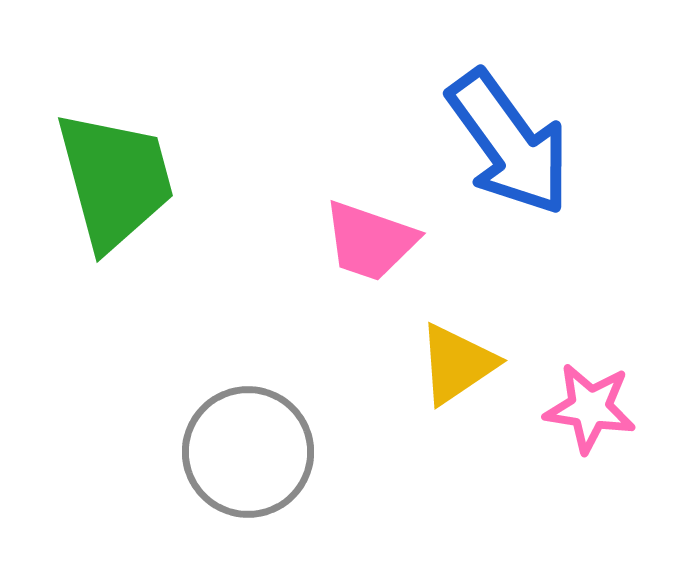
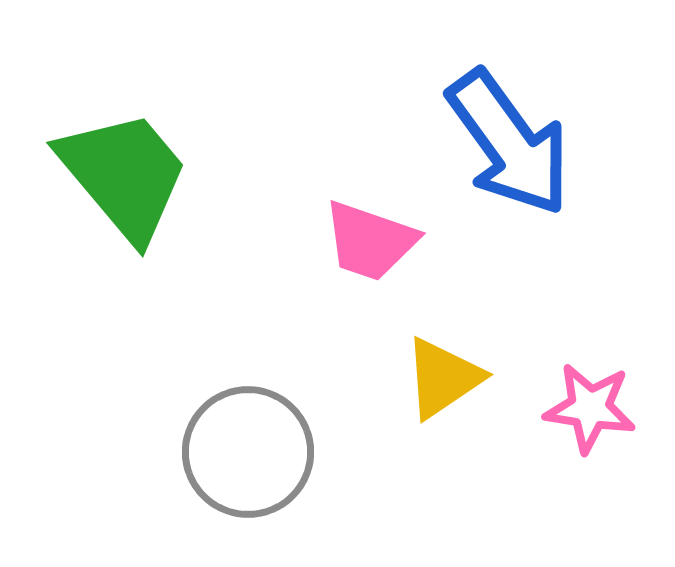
green trapezoid: moved 9 px right, 5 px up; rotated 25 degrees counterclockwise
yellow triangle: moved 14 px left, 14 px down
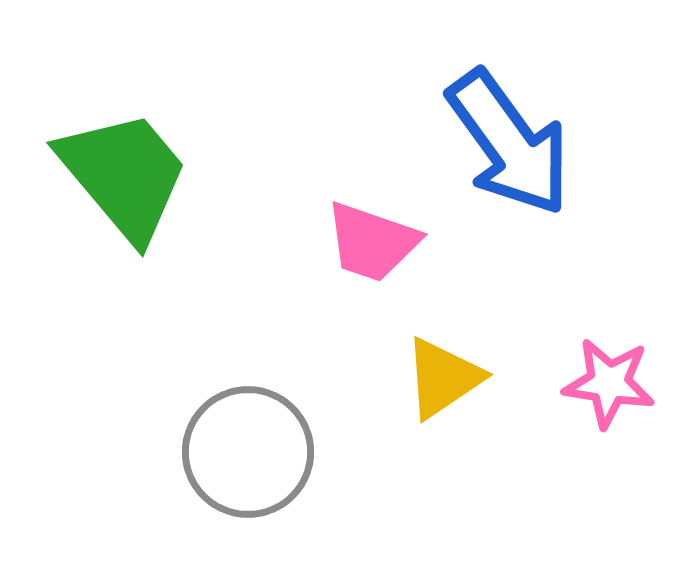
pink trapezoid: moved 2 px right, 1 px down
pink star: moved 19 px right, 25 px up
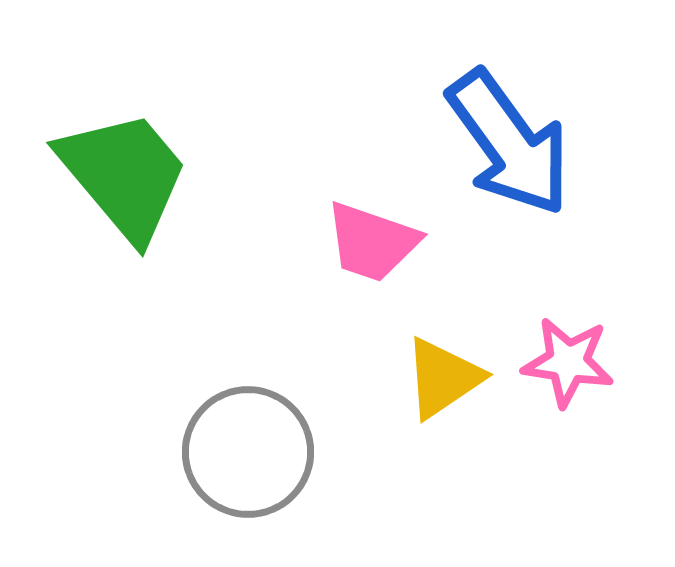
pink star: moved 41 px left, 21 px up
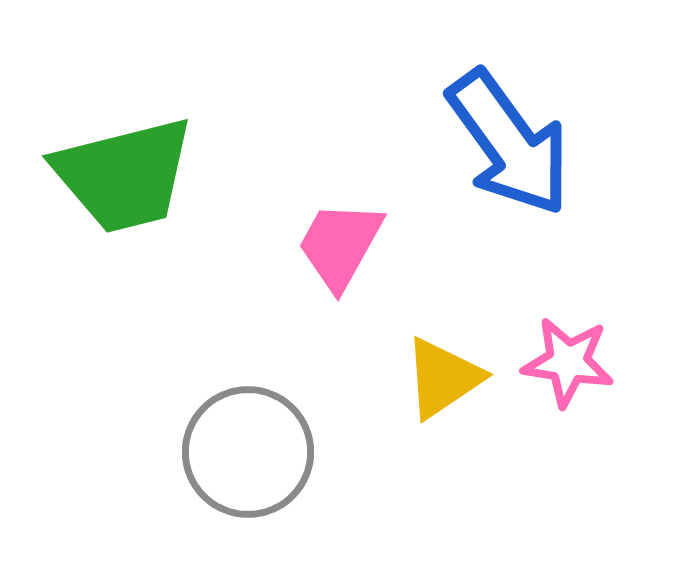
green trapezoid: rotated 116 degrees clockwise
pink trapezoid: moved 32 px left, 3 px down; rotated 100 degrees clockwise
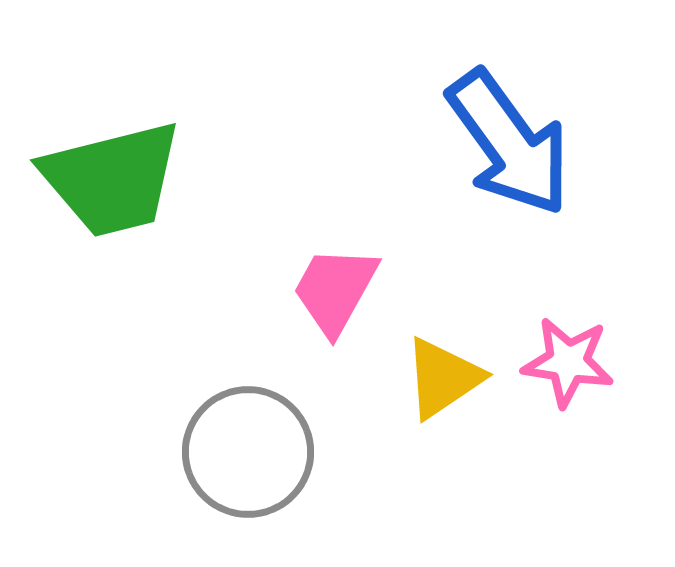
green trapezoid: moved 12 px left, 4 px down
pink trapezoid: moved 5 px left, 45 px down
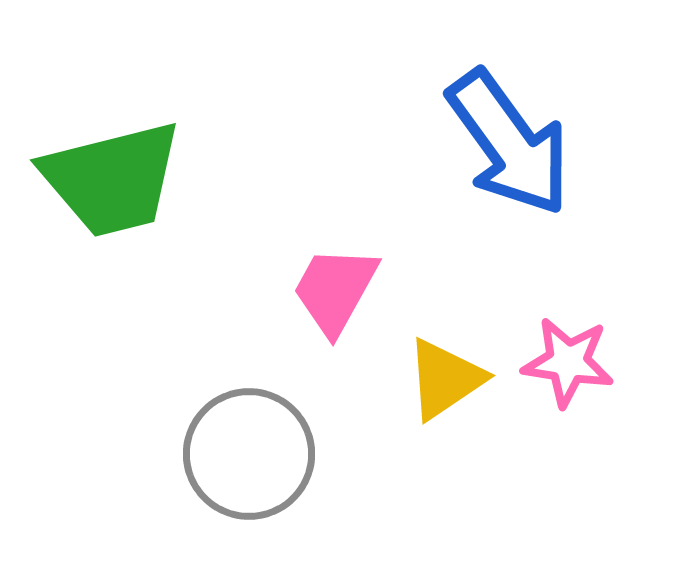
yellow triangle: moved 2 px right, 1 px down
gray circle: moved 1 px right, 2 px down
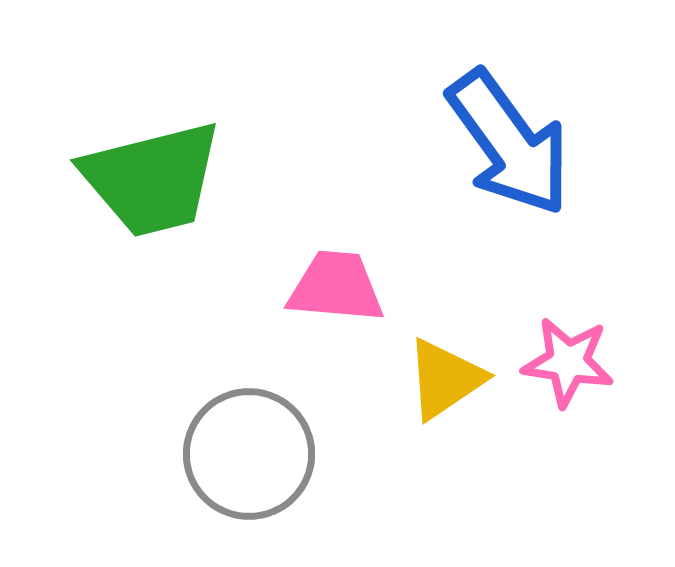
green trapezoid: moved 40 px right
pink trapezoid: moved 1 px right, 3 px up; rotated 66 degrees clockwise
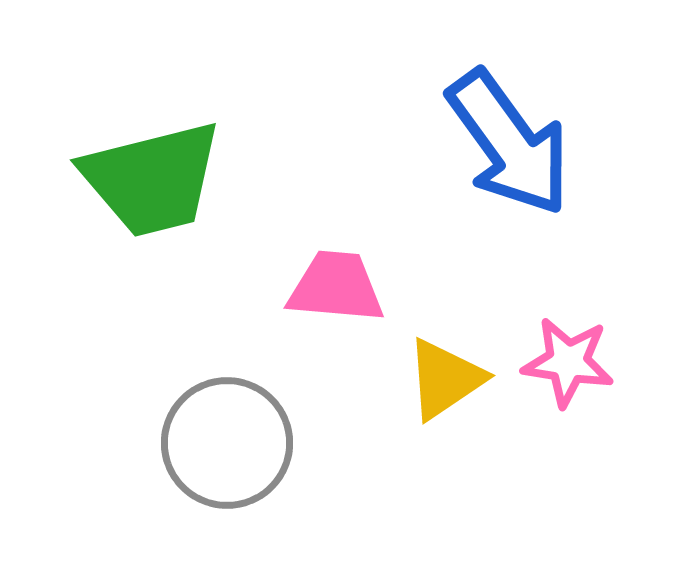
gray circle: moved 22 px left, 11 px up
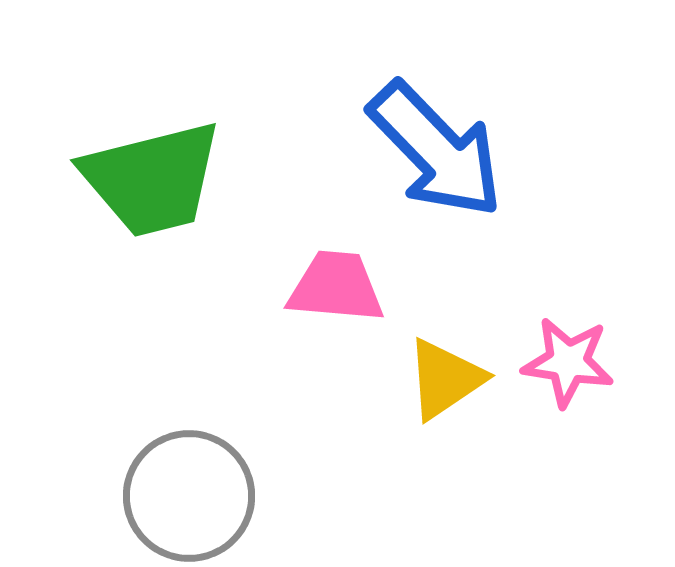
blue arrow: moved 73 px left, 7 px down; rotated 8 degrees counterclockwise
gray circle: moved 38 px left, 53 px down
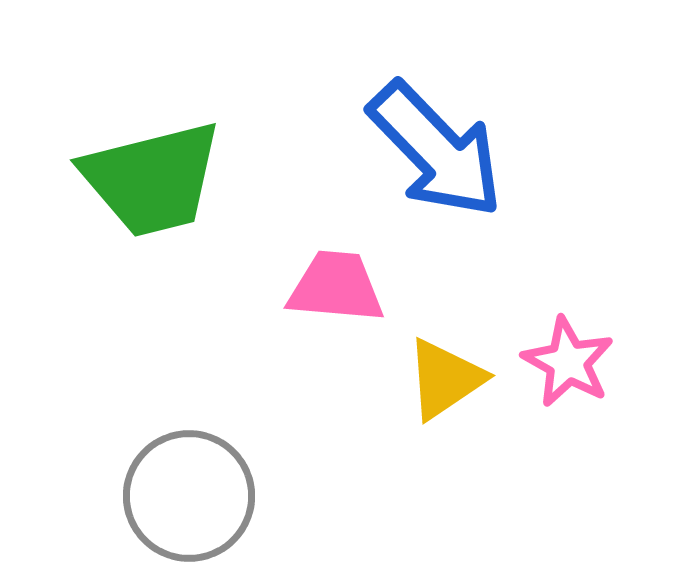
pink star: rotated 20 degrees clockwise
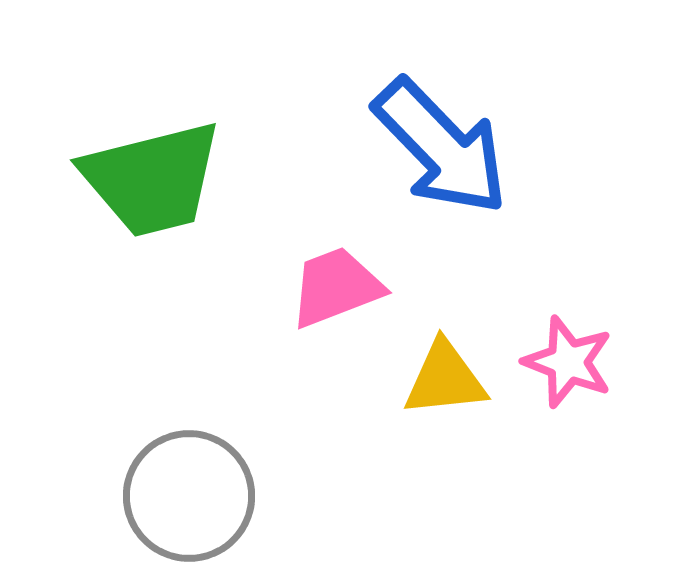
blue arrow: moved 5 px right, 3 px up
pink trapezoid: rotated 26 degrees counterclockwise
pink star: rotated 8 degrees counterclockwise
yellow triangle: rotated 28 degrees clockwise
